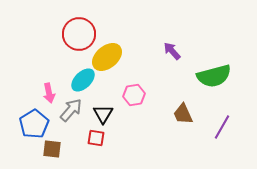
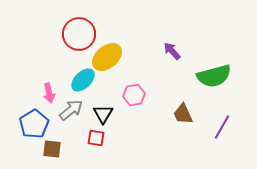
gray arrow: rotated 10 degrees clockwise
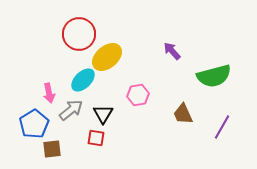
pink hexagon: moved 4 px right
brown square: rotated 12 degrees counterclockwise
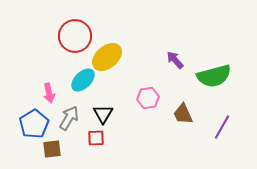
red circle: moved 4 px left, 2 px down
purple arrow: moved 3 px right, 9 px down
pink hexagon: moved 10 px right, 3 px down
gray arrow: moved 2 px left, 8 px down; rotated 20 degrees counterclockwise
red square: rotated 12 degrees counterclockwise
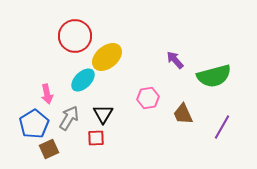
pink arrow: moved 2 px left, 1 px down
brown square: moved 3 px left; rotated 18 degrees counterclockwise
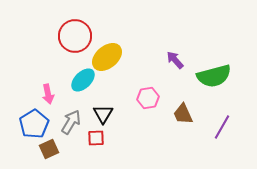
pink arrow: moved 1 px right
gray arrow: moved 2 px right, 4 px down
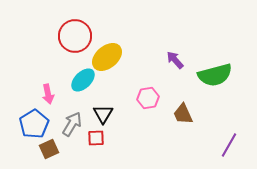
green semicircle: moved 1 px right, 1 px up
gray arrow: moved 1 px right, 2 px down
purple line: moved 7 px right, 18 px down
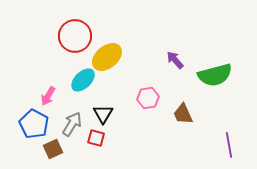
pink arrow: moved 2 px down; rotated 42 degrees clockwise
blue pentagon: rotated 12 degrees counterclockwise
red square: rotated 18 degrees clockwise
purple line: rotated 40 degrees counterclockwise
brown square: moved 4 px right
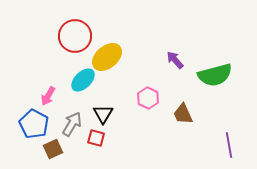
pink hexagon: rotated 25 degrees counterclockwise
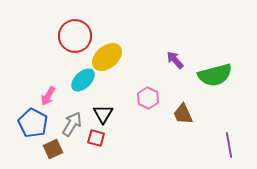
blue pentagon: moved 1 px left, 1 px up
